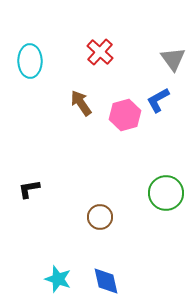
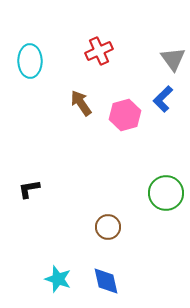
red cross: moved 1 px left, 1 px up; rotated 24 degrees clockwise
blue L-shape: moved 5 px right, 1 px up; rotated 16 degrees counterclockwise
brown circle: moved 8 px right, 10 px down
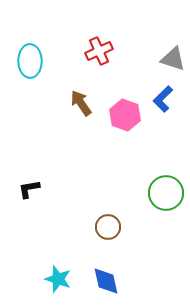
gray triangle: rotated 36 degrees counterclockwise
pink hexagon: rotated 24 degrees counterclockwise
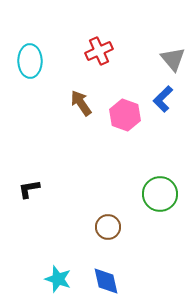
gray triangle: rotated 32 degrees clockwise
green circle: moved 6 px left, 1 px down
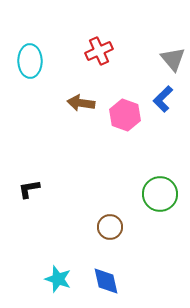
brown arrow: rotated 48 degrees counterclockwise
brown circle: moved 2 px right
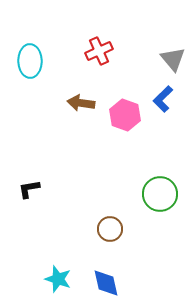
brown circle: moved 2 px down
blue diamond: moved 2 px down
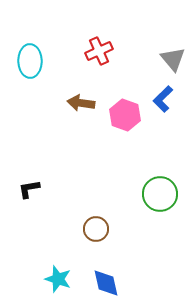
brown circle: moved 14 px left
